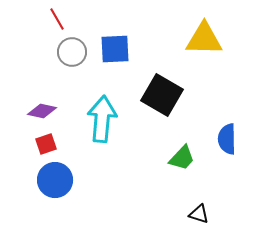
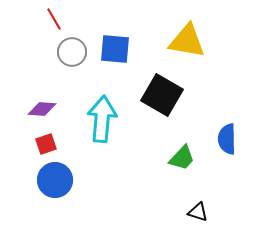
red line: moved 3 px left
yellow triangle: moved 17 px left, 2 px down; rotated 9 degrees clockwise
blue square: rotated 8 degrees clockwise
purple diamond: moved 2 px up; rotated 8 degrees counterclockwise
black triangle: moved 1 px left, 2 px up
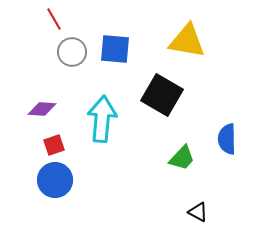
red square: moved 8 px right, 1 px down
black triangle: rotated 10 degrees clockwise
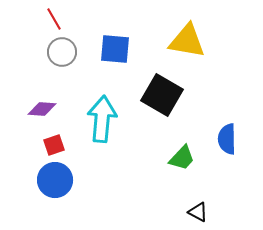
gray circle: moved 10 px left
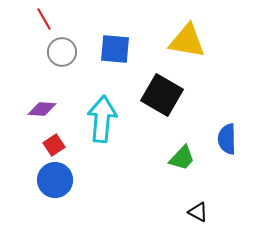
red line: moved 10 px left
red square: rotated 15 degrees counterclockwise
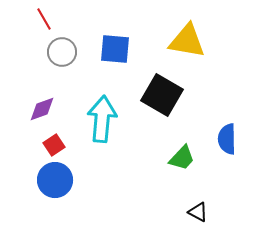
purple diamond: rotated 24 degrees counterclockwise
